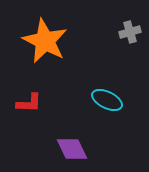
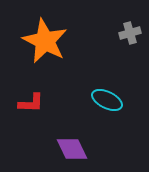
gray cross: moved 1 px down
red L-shape: moved 2 px right
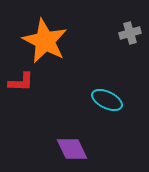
red L-shape: moved 10 px left, 21 px up
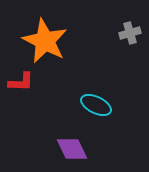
cyan ellipse: moved 11 px left, 5 px down
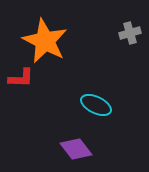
red L-shape: moved 4 px up
purple diamond: moved 4 px right; rotated 12 degrees counterclockwise
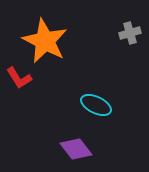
red L-shape: moved 2 px left; rotated 56 degrees clockwise
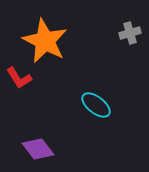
cyan ellipse: rotated 12 degrees clockwise
purple diamond: moved 38 px left
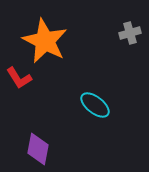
cyan ellipse: moved 1 px left
purple diamond: rotated 48 degrees clockwise
